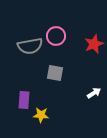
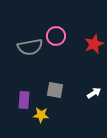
gray semicircle: moved 1 px down
gray square: moved 17 px down
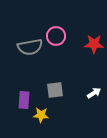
red star: rotated 24 degrees clockwise
gray square: rotated 18 degrees counterclockwise
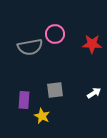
pink circle: moved 1 px left, 2 px up
red star: moved 2 px left
yellow star: moved 1 px right, 1 px down; rotated 21 degrees clockwise
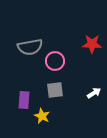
pink circle: moved 27 px down
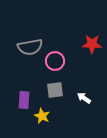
white arrow: moved 10 px left, 5 px down; rotated 112 degrees counterclockwise
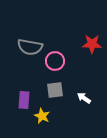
gray semicircle: rotated 20 degrees clockwise
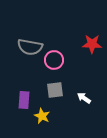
pink circle: moved 1 px left, 1 px up
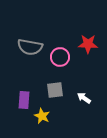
red star: moved 4 px left
pink circle: moved 6 px right, 3 px up
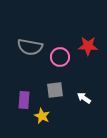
red star: moved 2 px down
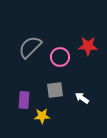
gray semicircle: rotated 125 degrees clockwise
white arrow: moved 2 px left
yellow star: rotated 28 degrees counterclockwise
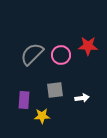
gray semicircle: moved 2 px right, 7 px down
pink circle: moved 1 px right, 2 px up
white arrow: rotated 136 degrees clockwise
